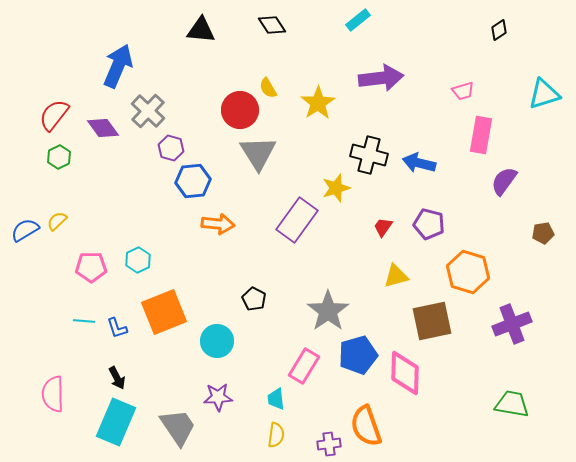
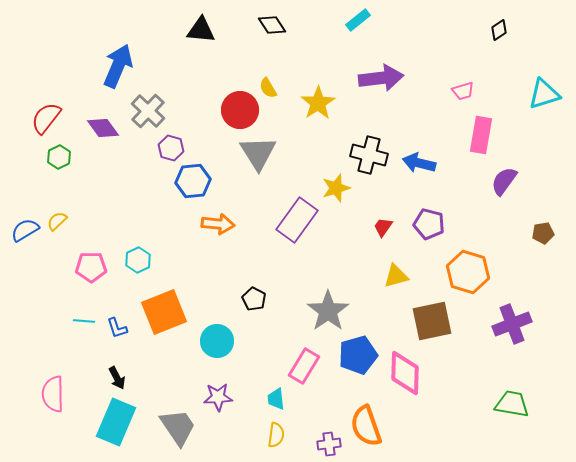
red semicircle at (54, 115): moved 8 px left, 3 px down
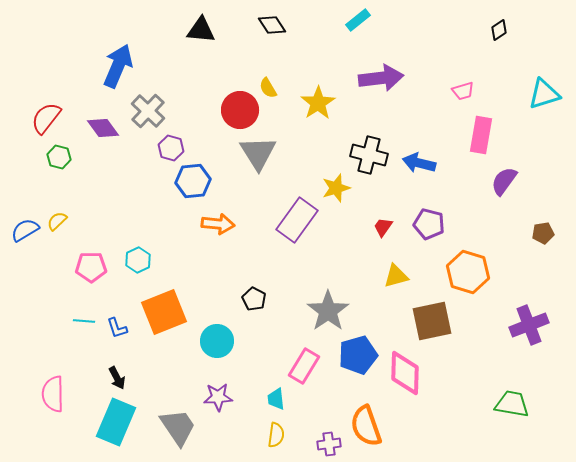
green hexagon at (59, 157): rotated 20 degrees counterclockwise
purple cross at (512, 324): moved 17 px right, 1 px down
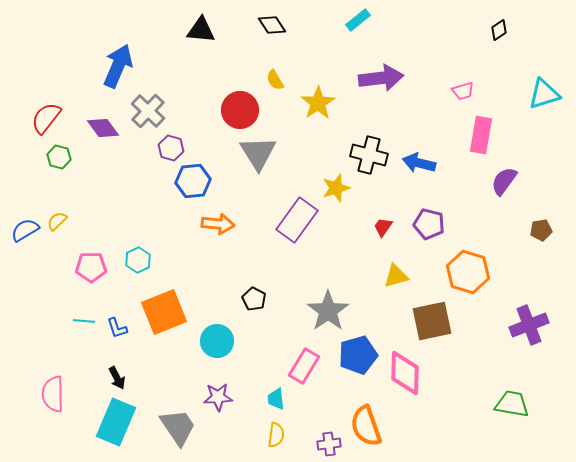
yellow semicircle at (268, 88): moved 7 px right, 8 px up
brown pentagon at (543, 233): moved 2 px left, 3 px up
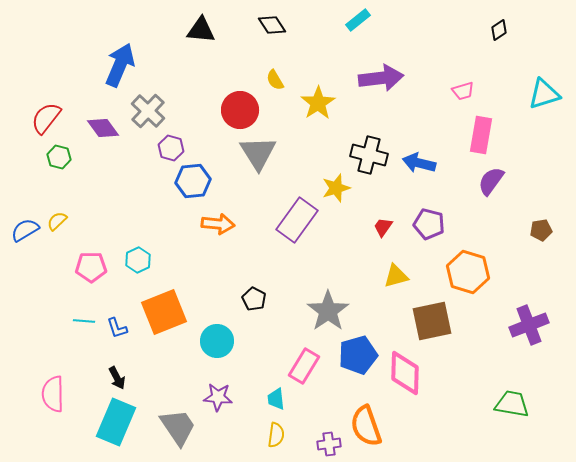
blue arrow at (118, 66): moved 2 px right, 1 px up
purple semicircle at (504, 181): moved 13 px left
purple star at (218, 397): rotated 8 degrees clockwise
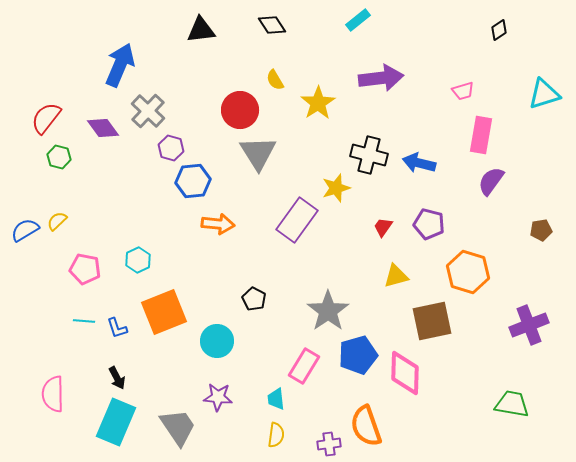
black triangle at (201, 30): rotated 12 degrees counterclockwise
pink pentagon at (91, 267): moved 6 px left, 2 px down; rotated 12 degrees clockwise
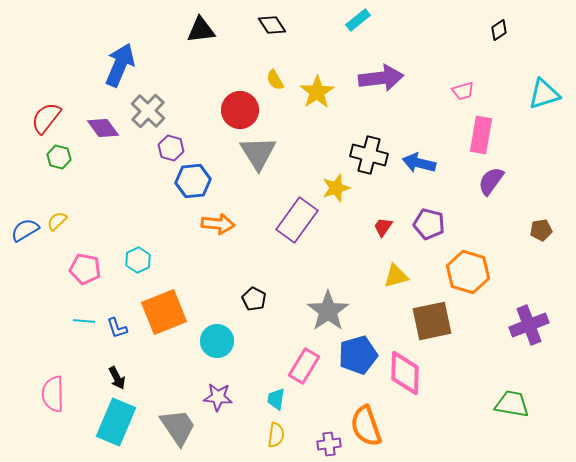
yellow star at (318, 103): moved 1 px left, 11 px up
cyan trapezoid at (276, 399): rotated 15 degrees clockwise
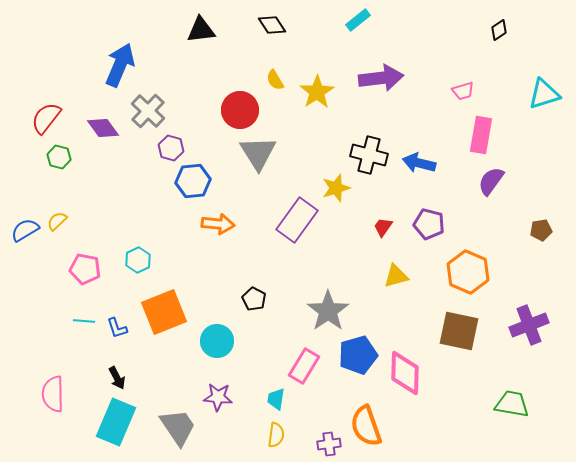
orange hexagon at (468, 272): rotated 6 degrees clockwise
brown square at (432, 321): moved 27 px right, 10 px down; rotated 24 degrees clockwise
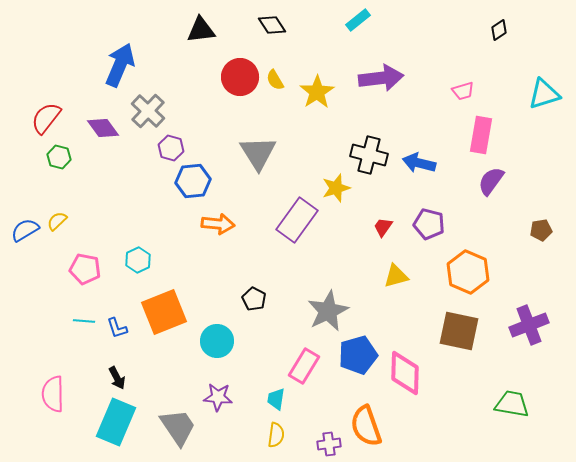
red circle at (240, 110): moved 33 px up
gray star at (328, 311): rotated 9 degrees clockwise
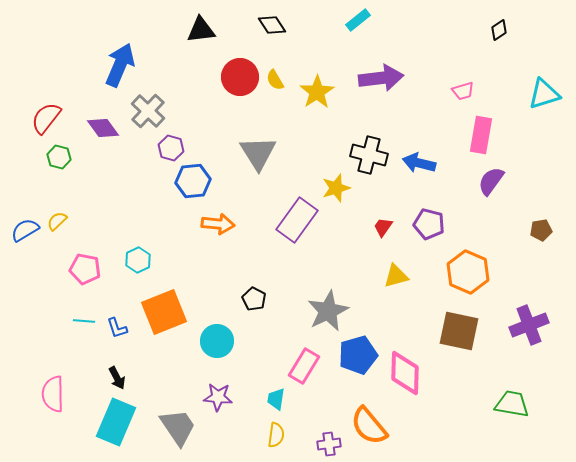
orange semicircle at (366, 426): moved 3 px right; rotated 21 degrees counterclockwise
